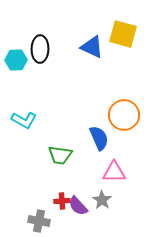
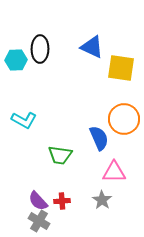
yellow square: moved 2 px left, 34 px down; rotated 8 degrees counterclockwise
orange circle: moved 4 px down
purple semicircle: moved 40 px left, 5 px up
gray cross: rotated 20 degrees clockwise
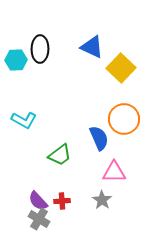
yellow square: rotated 36 degrees clockwise
green trapezoid: rotated 45 degrees counterclockwise
gray cross: moved 2 px up
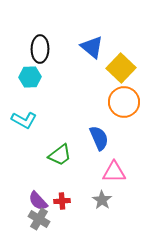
blue triangle: rotated 15 degrees clockwise
cyan hexagon: moved 14 px right, 17 px down
orange circle: moved 17 px up
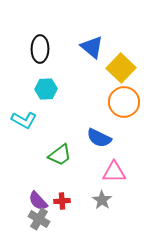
cyan hexagon: moved 16 px right, 12 px down
blue semicircle: rotated 140 degrees clockwise
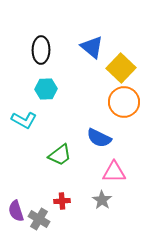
black ellipse: moved 1 px right, 1 px down
purple semicircle: moved 22 px left, 10 px down; rotated 25 degrees clockwise
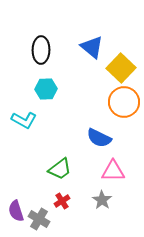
green trapezoid: moved 14 px down
pink triangle: moved 1 px left, 1 px up
red cross: rotated 28 degrees counterclockwise
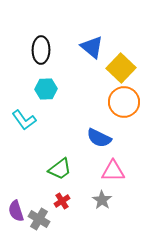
cyan L-shape: rotated 25 degrees clockwise
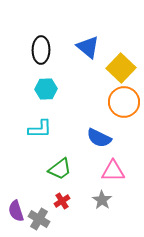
blue triangle: moved 4 px left
cyan L-shape: moved 16 px right, 9 px down; rotated 55 degrees counterclockwise
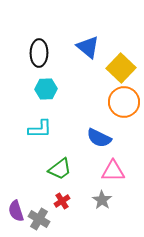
black ellipse: moved 2 px left, 3 px down
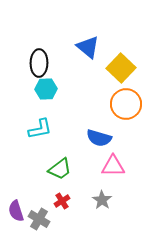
black ellipse: moved 10 px down
orange circle: moved 2 px right, 2 px down
cyan L-shape: rotated 10 degrees counterclockwise
blue semicircle: rotated 10 degrees counterclockwise
pink triangle: moved 5 px up
